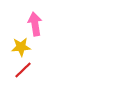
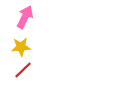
pink arrow: moved 10 px left, 7 px up; rotated 35 degrees clockwise
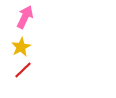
yellow star: rotated 24 degrees counterclockwise
